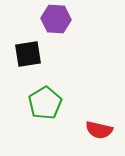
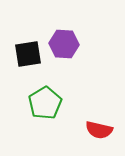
purple hexagon: moved 8 px right, 25 px down
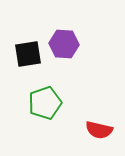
green pentagon: rotated 12 degrees clockwise
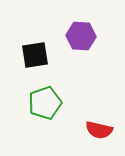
purple hexagon: moved 17 px right, 8 px up
black square: moved 7 px right, 1 px down
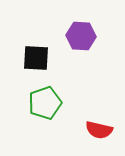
black square: moved 1 px right, 3 px down; rotated 12 degrees clockwise
